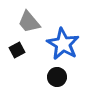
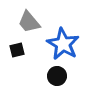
black square: rotated 14 degrees clockwise
black circle: moved 1 px up
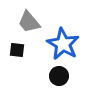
black square: rotated 21 degrees clockwise
black circle: moved 2 px right
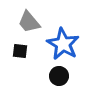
black square: moved 3 px right, 1 px down
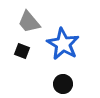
black square: moved 2 px right; rotated 14 degrees clockwise
black circle: moved 4 px right, 8 px down
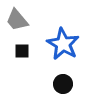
gray trapezoid: moved 12 px left, 2 px up
black square: rotated 21 degrees counterclockwise
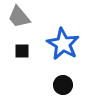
gray trapezoid: moved 2 px right, 3 px up
black circle: moved 1 px down
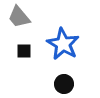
black square: moved 2 px right
black circle: moved 1 px right, 1 px up
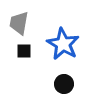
gray trapezoid: moved 6 px down; rotated 50 degrees clockwise
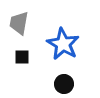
black square: moved 2 px left, 6 px down
